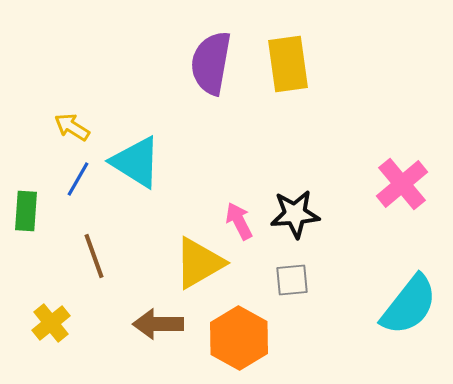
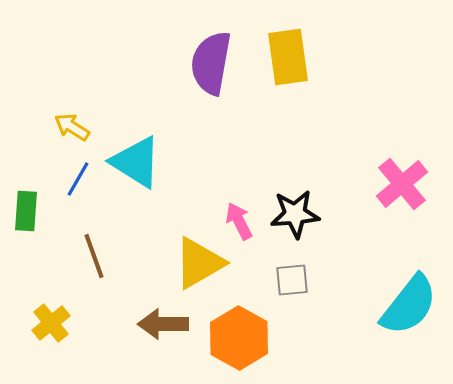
yellow rectangle: moved 7 px up
brown arrow: moved 5 px right
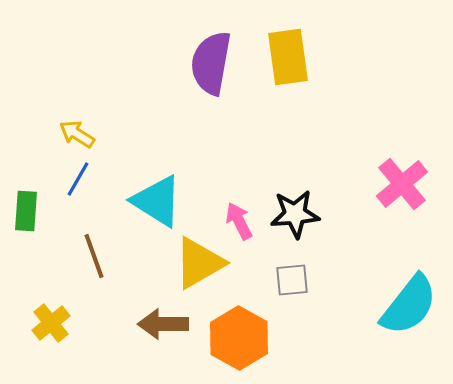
yellow arrow: moved 5 px right, 7 px down
cyan triangle: moved 21 px right, 39 px down
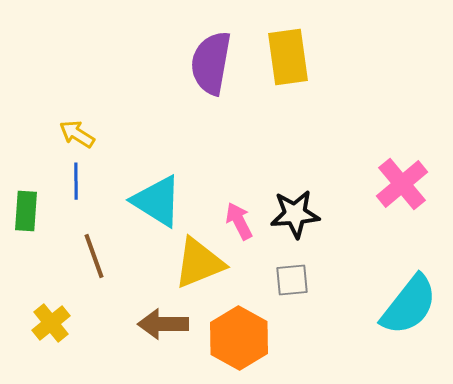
blue line: moved 2 px left, 2 px down; rotated 30 degrees counterclockwise
yellow triangle: rotated 8 degrees clockwise
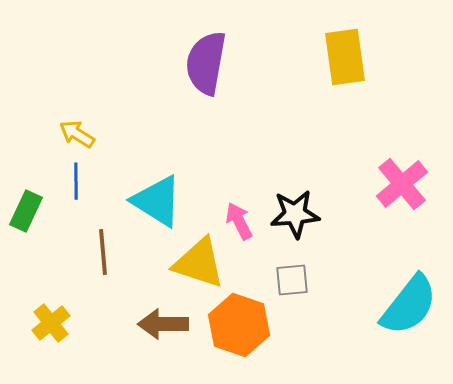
yellow rectangle: moved 57 px right
purple semicircle: moved 5 px left
green rectangle: rotated 21 degrees clockwise
brown line: moved 9 px right, 4 px up; rotated 15 degrees clockwise
yellow triangle: rotated 40 degrees clockwise
orange hexagon: moved 13 px up; rotated 10 degrees counterclockwise
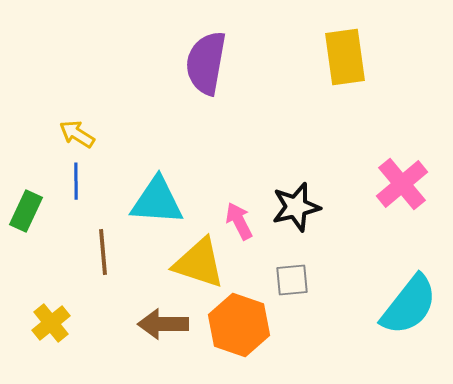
cyan triangle: rotated 28 degrees counterclockwise
black star: moved 1 px right, 7 px up; rotated 9 degrees counterclockwise
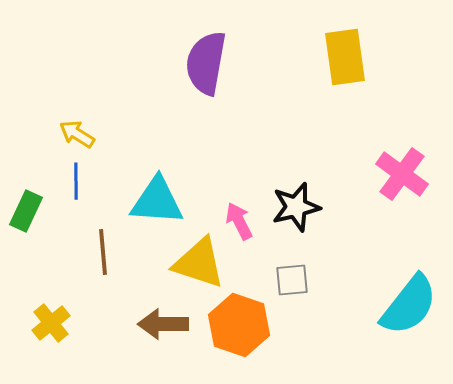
pink cross: moved 10 px up; rotated 14 degrees counterclockwise
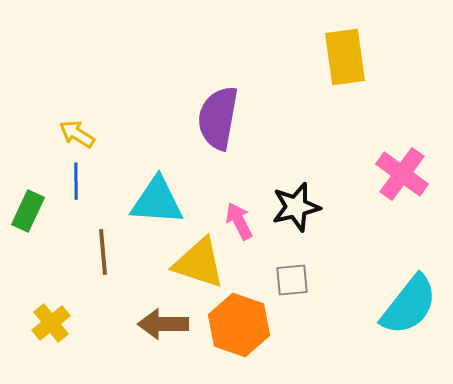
purple semicircle: moved 12 px right, 55 px down
green rectangle: moved 2 px right
